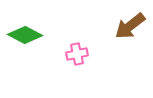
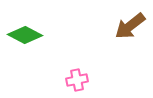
pink cross: moved 26 px down
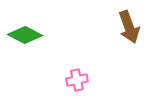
brown arrow: moved 1 px left, 1 px down; rotated 72 degrees counterclockwise
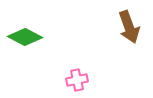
green diamond: moved 2 px down
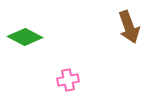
pink cross: moved 9 px left
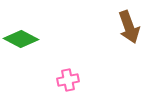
green diamond: moved 4 px left, 2 px down
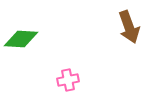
green diamond: rotated 24 degrees counterclockwise
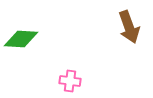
pink cross: moved 2 px right, 1 px down; rotated 20 degrees clockwise
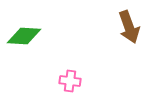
green diamond: moved 3 px right, 3 px up
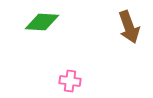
green diamond: moved 18 px right, 14 px up
